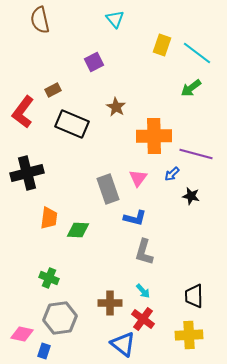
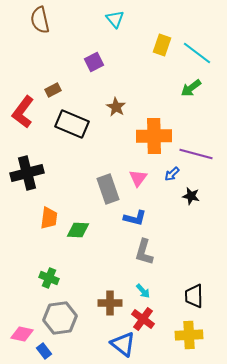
blue rectangle: rotated 56 degrees counterclockwise
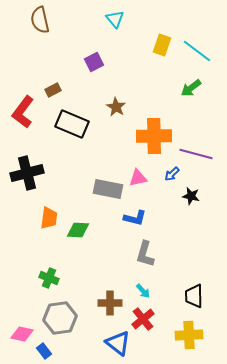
cyan line: moved 2 px up
pink triangle: rotated 42 degrees clockwise
gray rectangle: rotated 60 degrees counterclockwise
gray L-shape: moved 1 px right, 2 px down
red cross: rotated 15 degrees clockwise
blue triangle: moved 5 px left, 1 px up
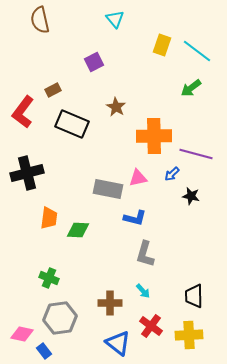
red cross: moved 8 px right, 7 px down; rotated 15 degrees counterclockwise
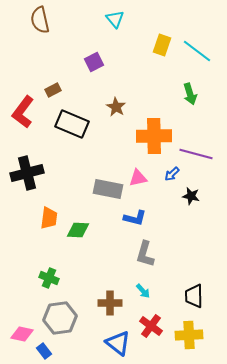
green arrow: moved 1 px left, 6 px down; rotated 70 degrees counterclockwise
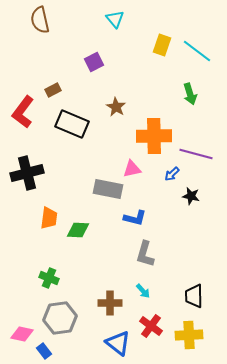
pink triangle: moved 6 px left, 9 px up
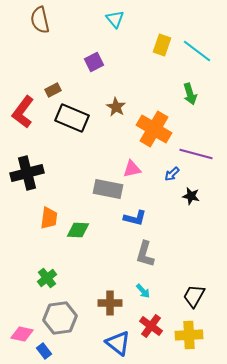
black rectangle: moved 6 px up
orange cross: moved 7 px up; rotated 32 degrees clockwise
green cross: moved 2 px left; rotated 30 degrees clockwise
black trapezoid: rotated 30 degrees clockwise
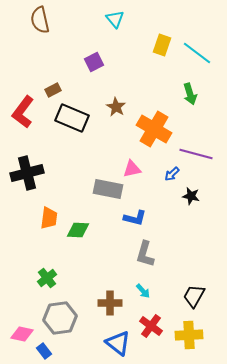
cyan line: moved 2 px down
